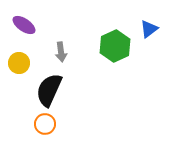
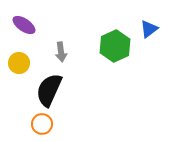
orange circle: moved 3 px left
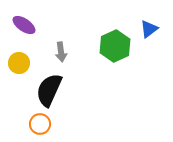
orange circle: moved 2 px left
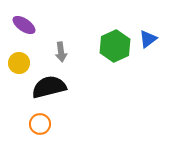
blue triangle: moved 1 px left, 10 px down
black semicircle: moved 3 px up; rotated 52 degrees clockwise
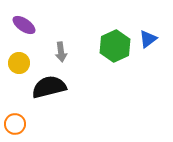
orange circle: moved 25 px left
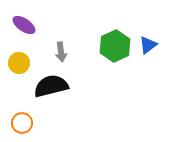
blue triangle: moved 6 px down
black semicircle: moved 2 px right, 1 px up
orange circle: moved 7 px right, 1 px up
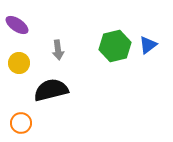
purple ellipse: moved 7 px left
green hexagon: rotated 12 degrees clockwise
gray arrow: moved 3 px left, 2 px up
black semicircle: moved 4 px down
orange circle: moved 1 px left
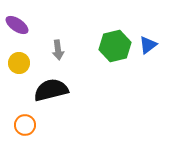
orange circle: moved 4 px right, 2 px down
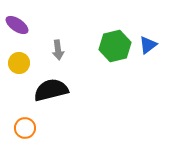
orange circle: moved 3 px down
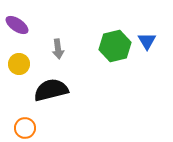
blue triangle: moved 1 px left, 4 px up; rotated 24 degrees counterclockwise
gray arrow: moved 1 px up
yellow circle: moved 1 px down
